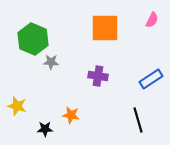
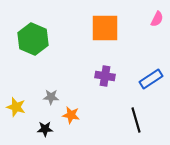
pink semicircle: moved 5 px right, 1 px up
gray star: moved 35 px down
purple cross: moved 7 px right
yellow star: moved 1 px left, 1 px down
black line: moved 2 px left
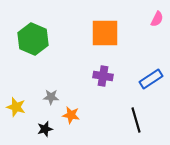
orange square: moved 5 px down
purple cross: moved 2 px left
black star: rotated 14 degrees counterclockwise
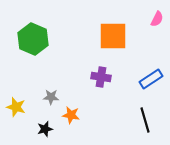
orange square: moved 8 px right, 3 px down
purple cross: moved 2 px left, 1 px down
black line: moved 9 px right
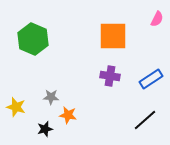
purple cross: moved 9 px right, 1 px up
orange star: moved 3 px left
black line: rotated 65 degrees clockwise
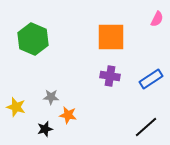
orange square: moved 2 px left, 1 px down
black line: moved 1 px right, 7 px down
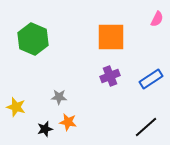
purple cross: rotated 30 degrees counterclockwise
gray star: moved 8 px right
orange star: moved 7 px down
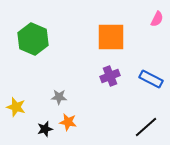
blue rectangle: rotated 60 degrees clockwise
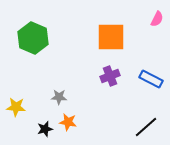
green hexagon: moved 1 px up
yellow star: rotated 12 degrees counterclockwise
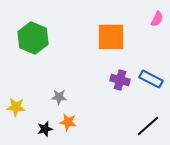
purple cross: moved 10 px right, 4 px down; rotated 36 degrees clockwise
black line: moved 2 px right, 1 px up
